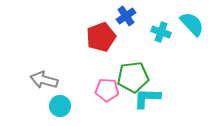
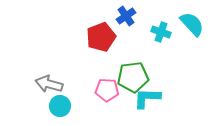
gray arrow: moved 5 px right, 4 px down
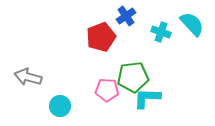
gray arrow: moved 21 px left, 7 px up
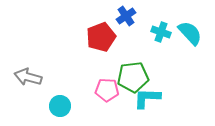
cyan semicircle: moved 2 px left, 9 px down
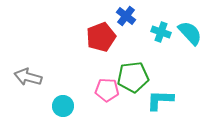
blue cross: rotated 18 degrees counterclockwise
cyan L-shape: moved 13 px right, 2 px down
cyan circle: moved 3 px right
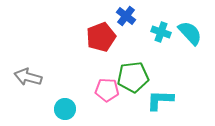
cyan circle: moved 2 px right, 3 px down
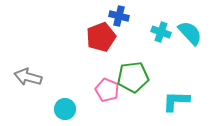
blue cross: moved 7 px left; rotated 24 degrees counterclockwise
pink pentagon: rotated 20 degrees clockwise
cyan L-shape: moved 16 px right, 1 px down
